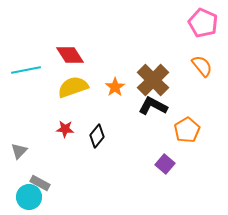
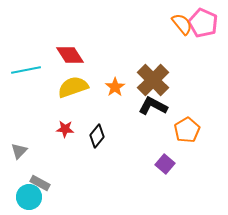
orange semicircle: moved 20 px left, 42 px up
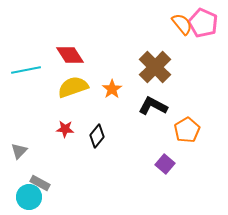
brown cross: moved 2 px right, 13 px up
orange star: moved 3 px left, 2 px down
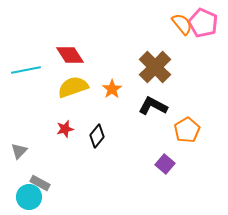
red star: rotated 18 degrees counterclockwise
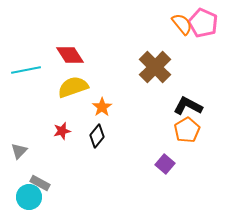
orange star: moved 10 px left, 18 px down
black L-shape: moved 35 px right
red star: moved 3 px left, 2 px down
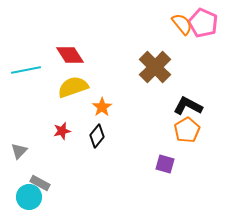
purple square: rotated 24 degrees counterclockwise
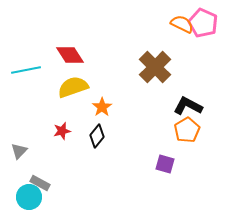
orange semicircle: rotated 25 degrees counterclockwise
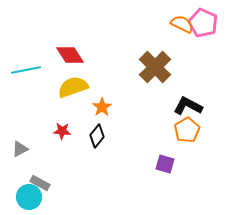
red star: rotated 18 degrees clockwise
gray triangle: moved 1 px right, 2 px up; rotated 18 degrees clockwise
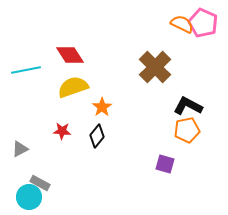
orange pentagon: rotated 20 degrees clockwise
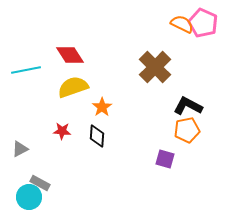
black diamond: rotated 35 degrees counterclockwise
purple square: moved 5 px up
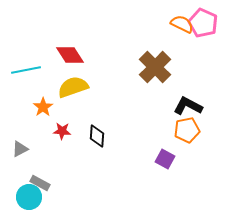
orange star: moved 59 px left
purple square: rotated 12 degrees clockwise
